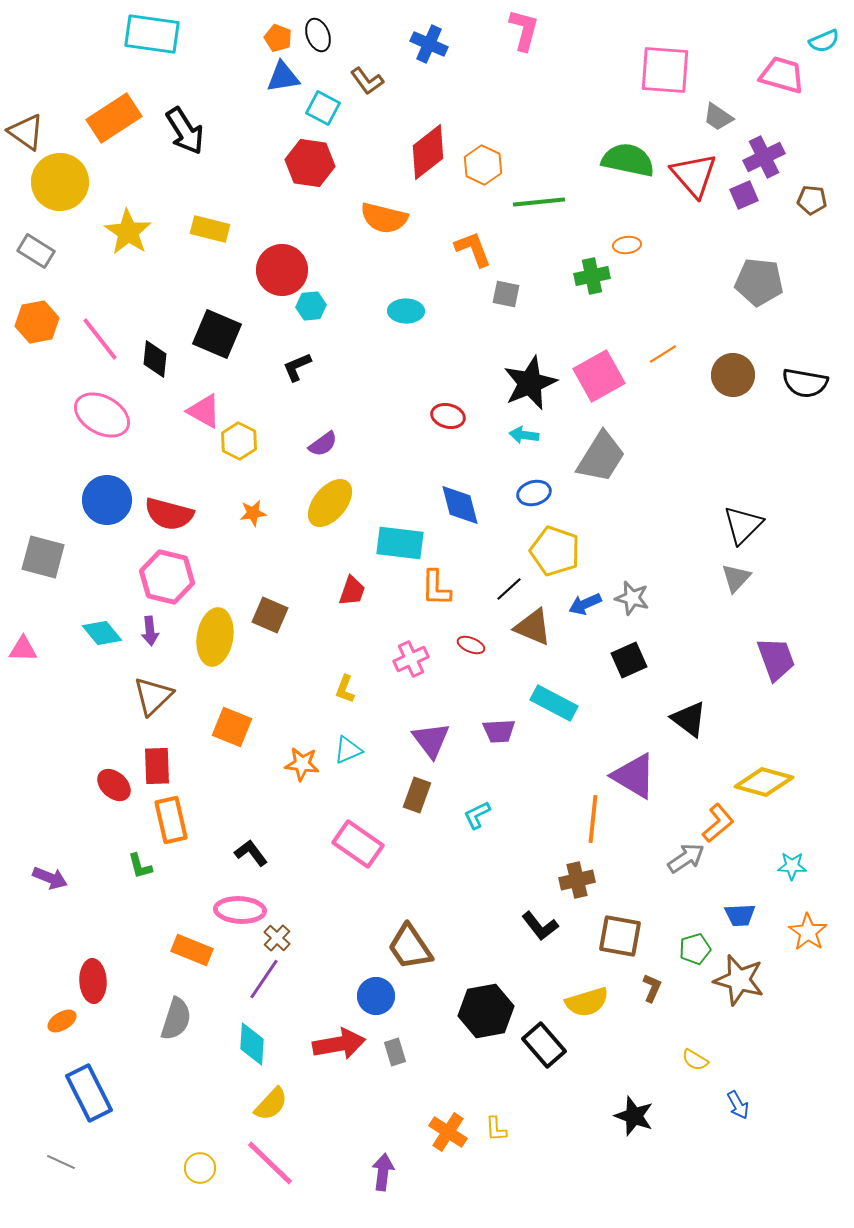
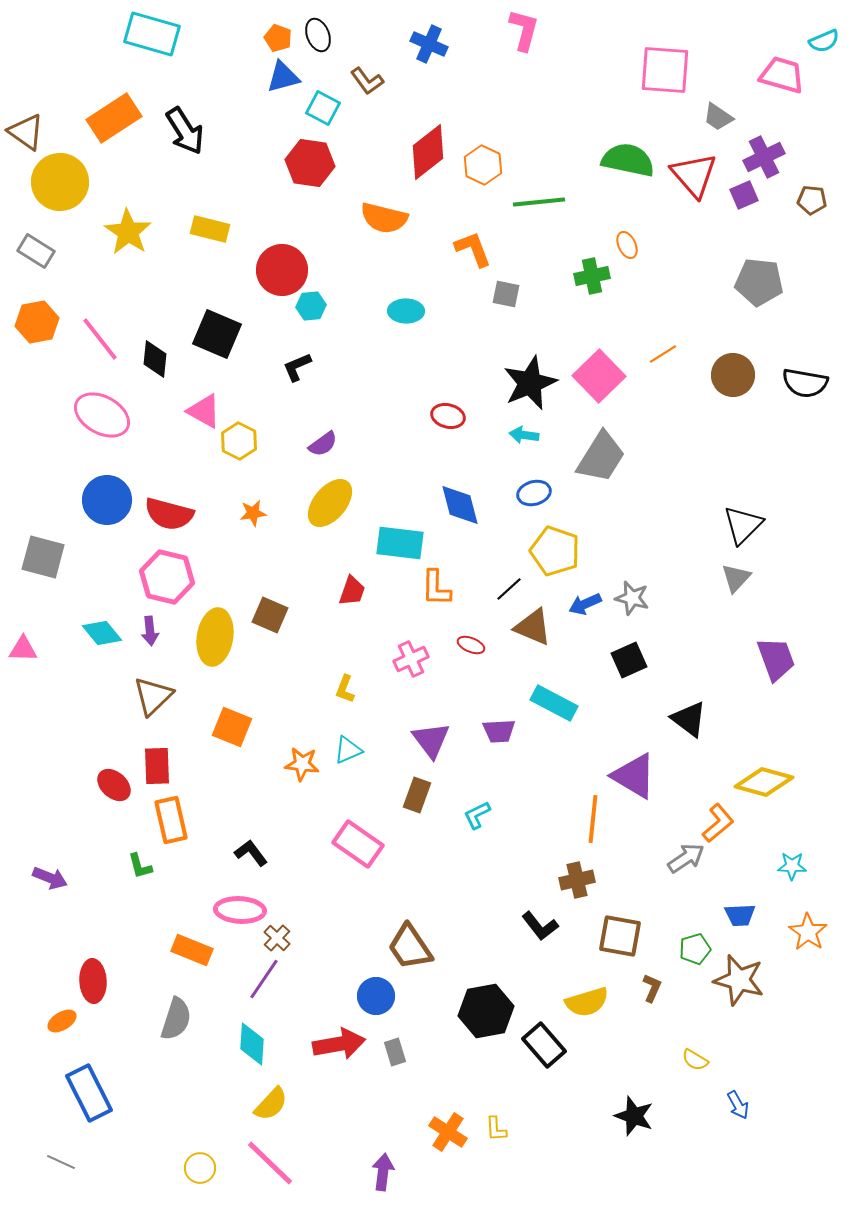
cyan rectangle at (152, 34): rotated 8 degrees clockwise
blue triangle at (283, 77): rotated 6 degrees counterclockwise
orange ellipse at (627, 245): rotated 72 degrees clockwise
pink square at (599, 376): rotated 15 degrees counterclockwise
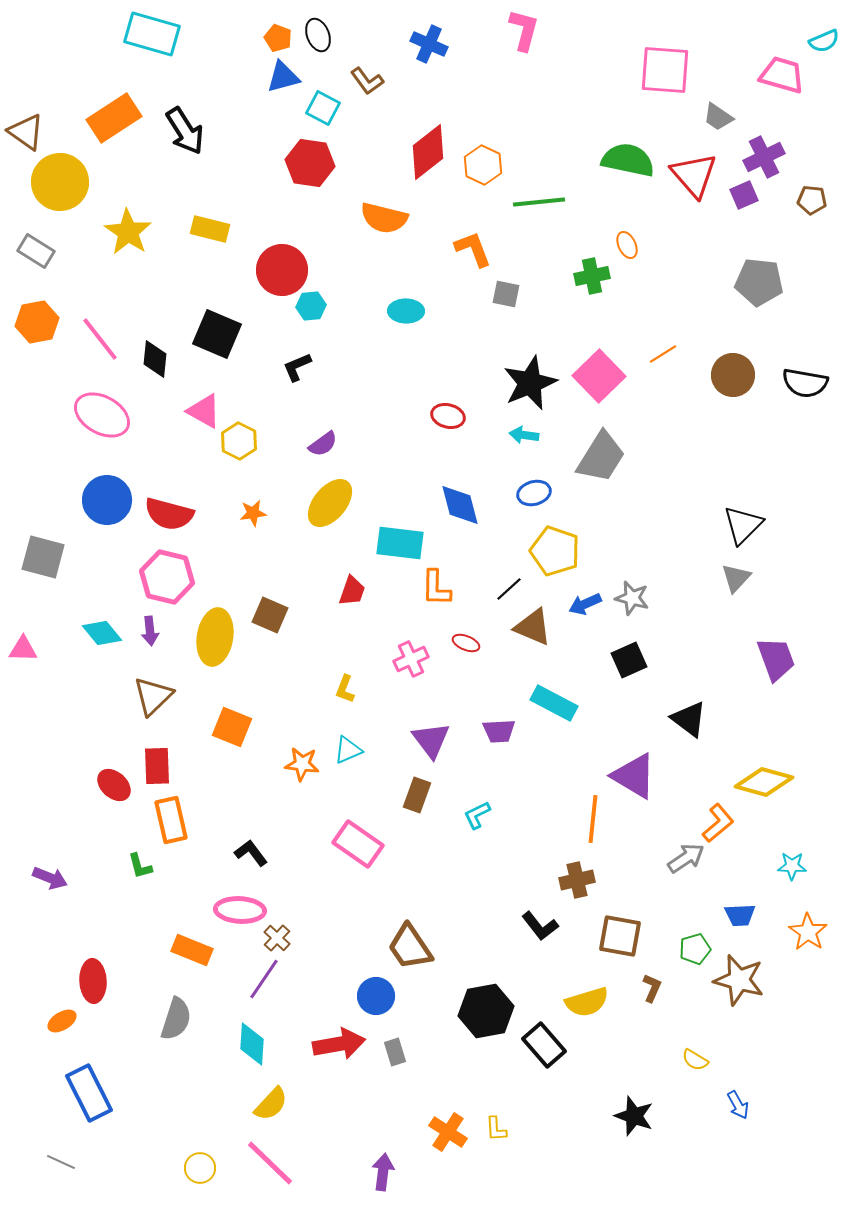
red ellipse at (471, 645): moved 5 px left, 2 px up
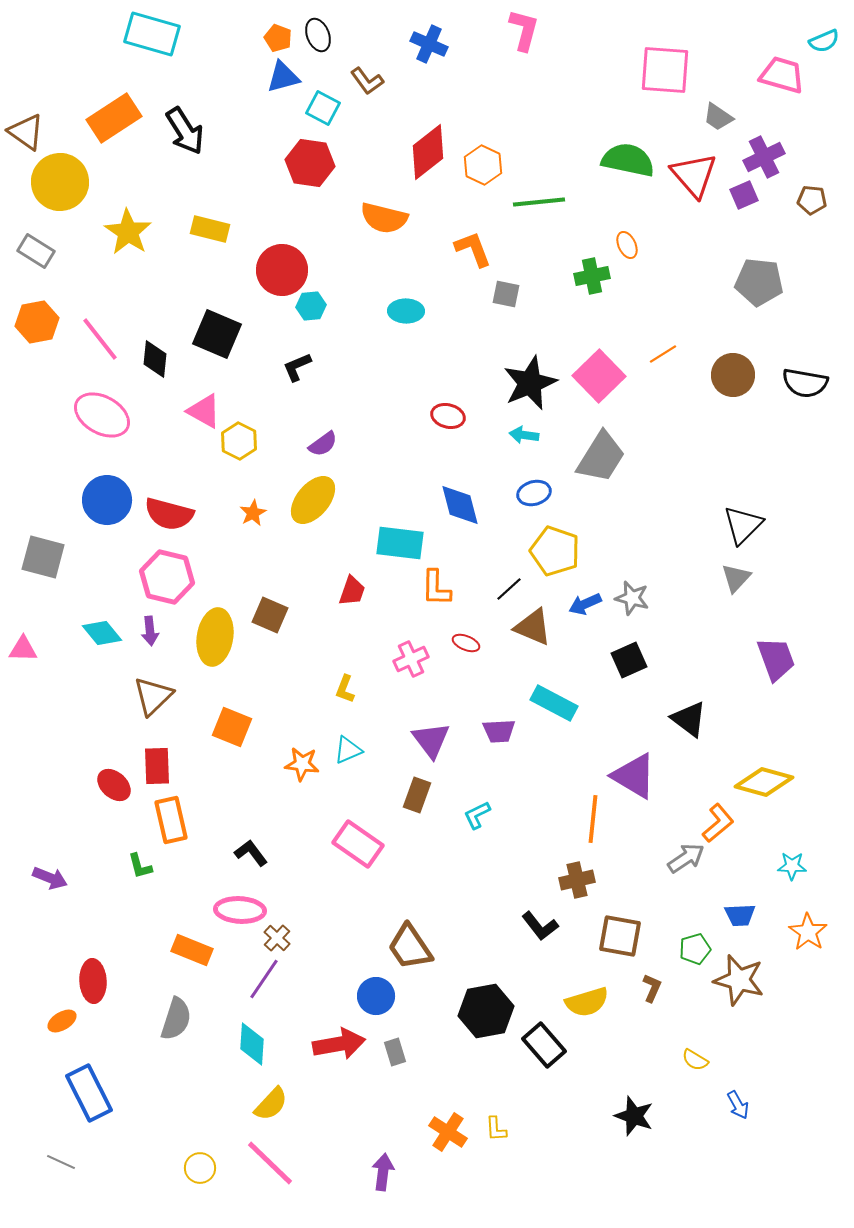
yellow ellipse at (330, 503): moved 17 px left, 3 px up
orange star at (253, 513): rotated 20 degrees counterclockwise
